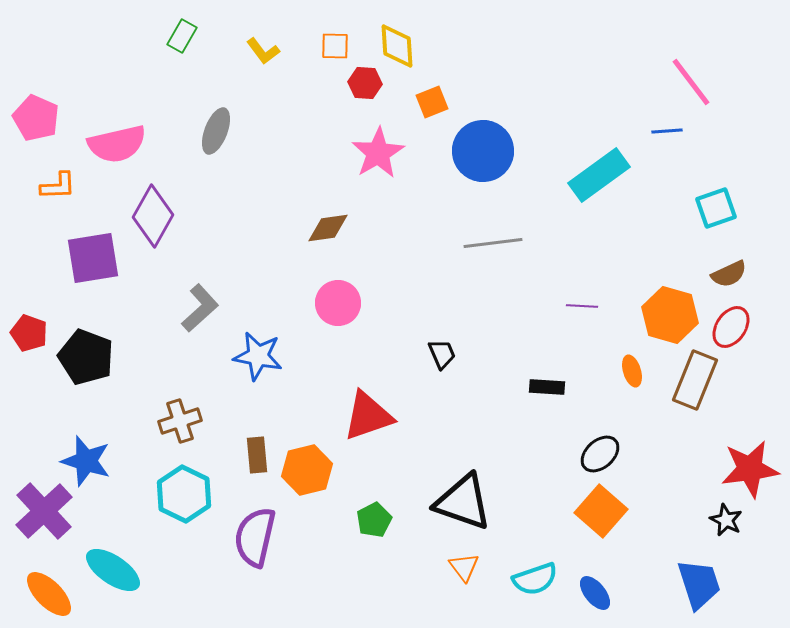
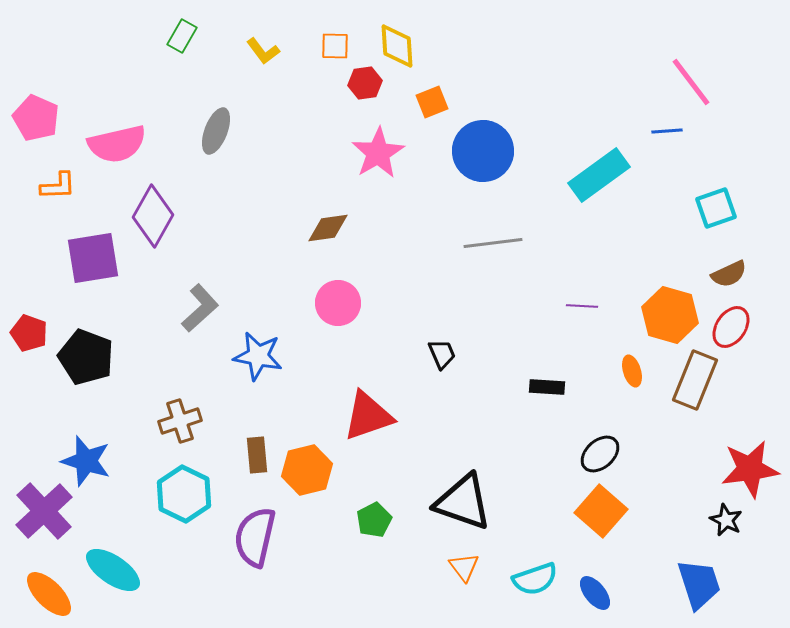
red hexagon at (365, 83): rotated 12 degrees counterclockwise
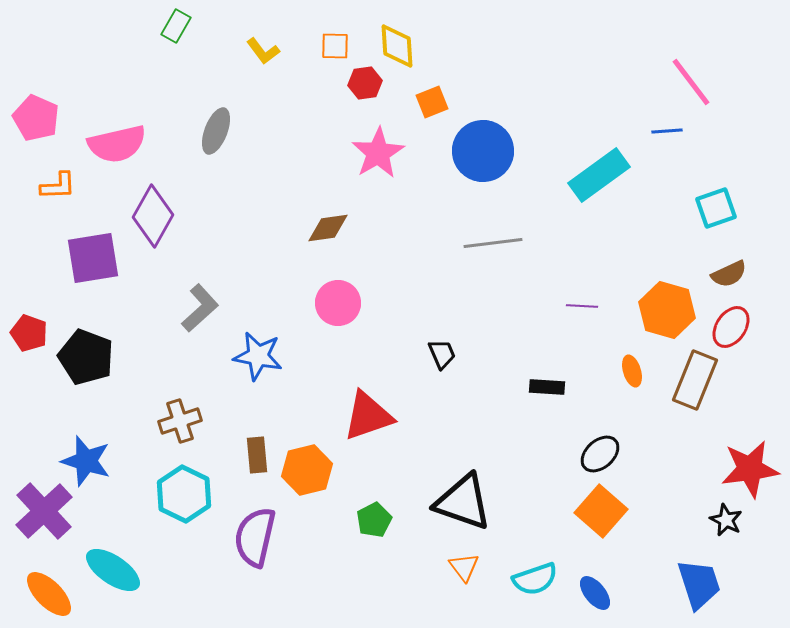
green rectangle at (182, 36): moved 6 px left, 10 px up
orange hexagon at (670, 315): moved 3 px left, 5 px up
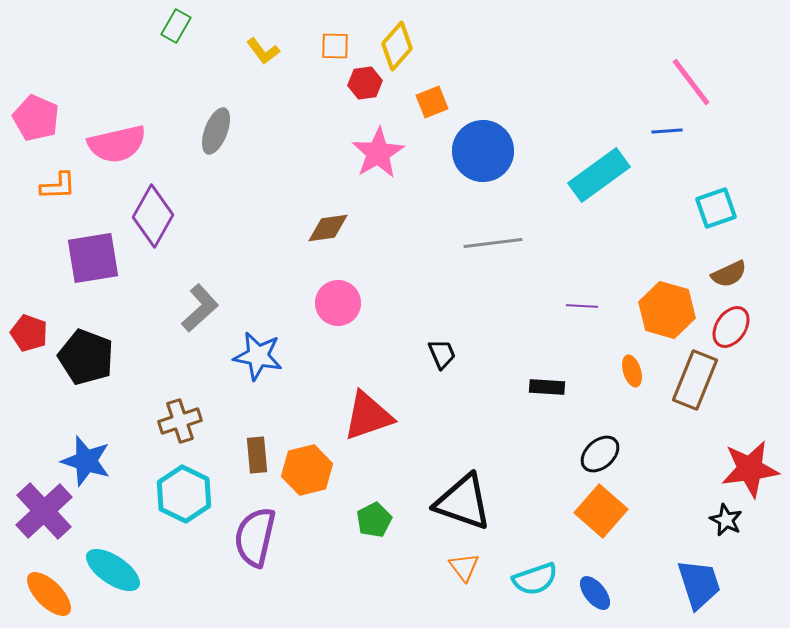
yellow diamond at (397, 46): rotated 45 degrees clockwise
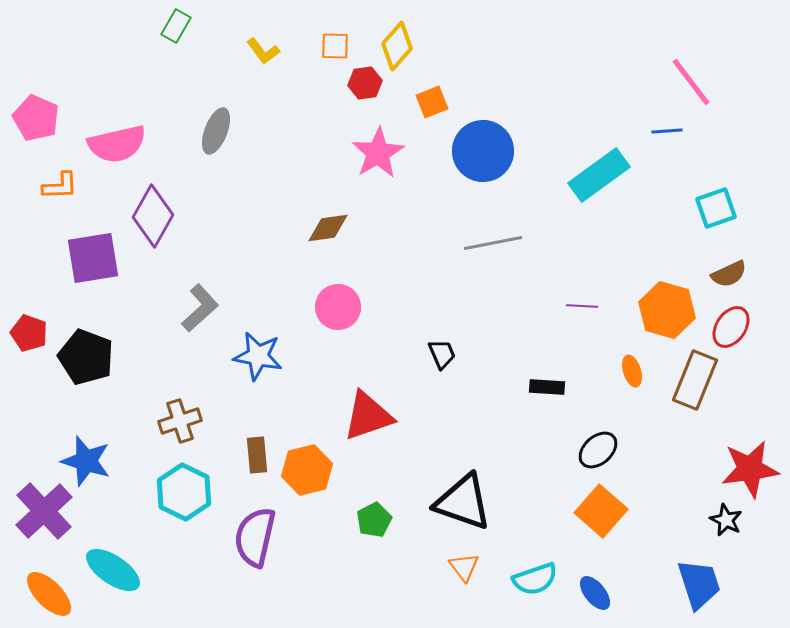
orange L-shape at (58, 186): moved 2 px right
gray line at (493, 243): rotated 4 degrees counterclockwise
pink circle at (338, 303): moved 4 px down
black ellipse at (600, 454): moved 2 px left, 4 px up
cyan hexagon at (184, 494): moved 2 px up
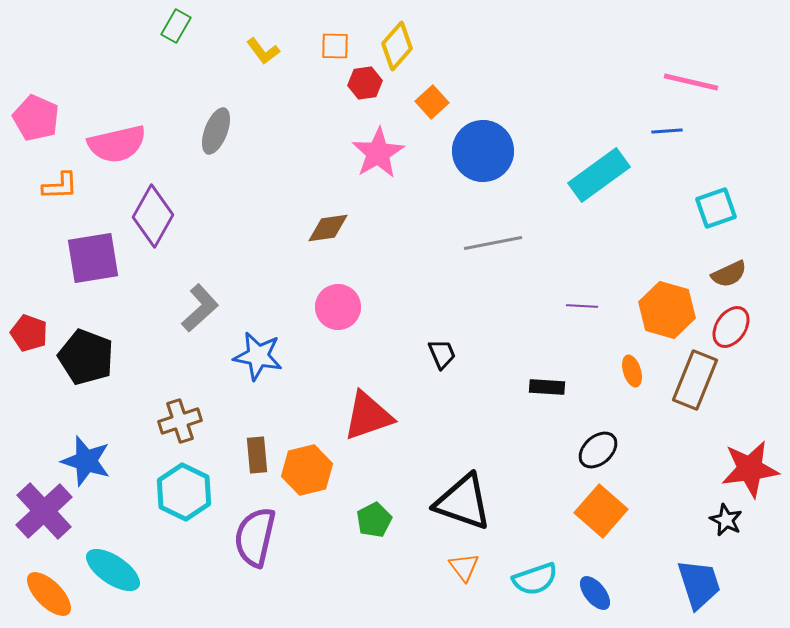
pink line at (691, 82): rotated 40 degrees counterclockwise
orange square at (432, 102): rotated 20 degrees counterclockwise
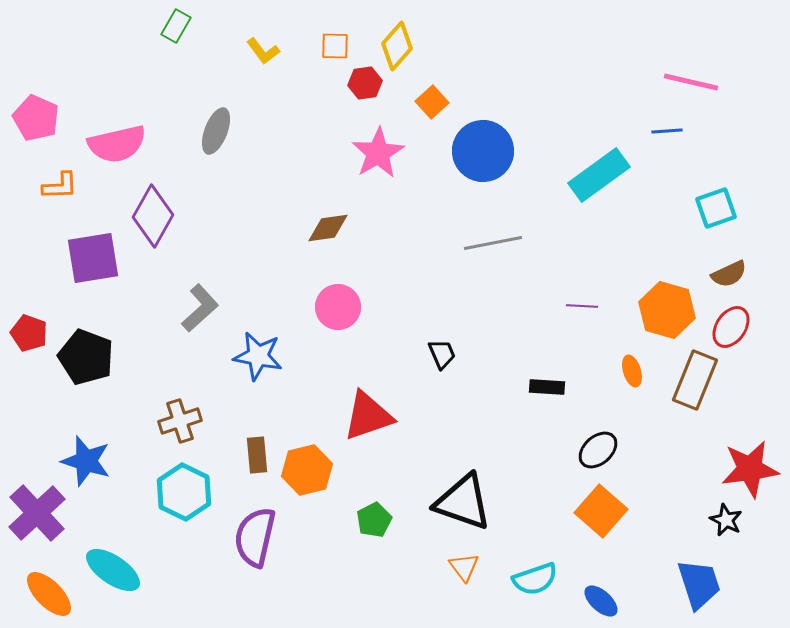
purple cross at (44, 511): moved 7 px left, 2 px down
blue ellipse at (595, 593): moved 6 px right, 8 px down; rotated 9 degrees counterclockwise
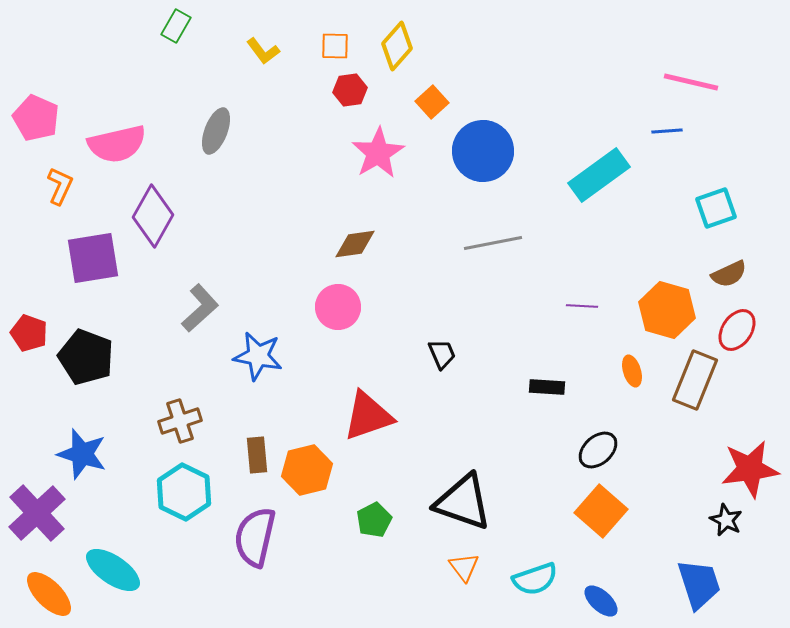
red hexagon at (365, 83): moved 15 px left, 7 px down
orange L-shape at (60, 186): rotated 63 degrees counterclockwise
brown diamond at (328, 228): moved 27 px right, 16 px down
red ellipse at (731, 327): moved 6 px right, 3 px down
blue star at (86, 461): moved 4 px left, 7 px up
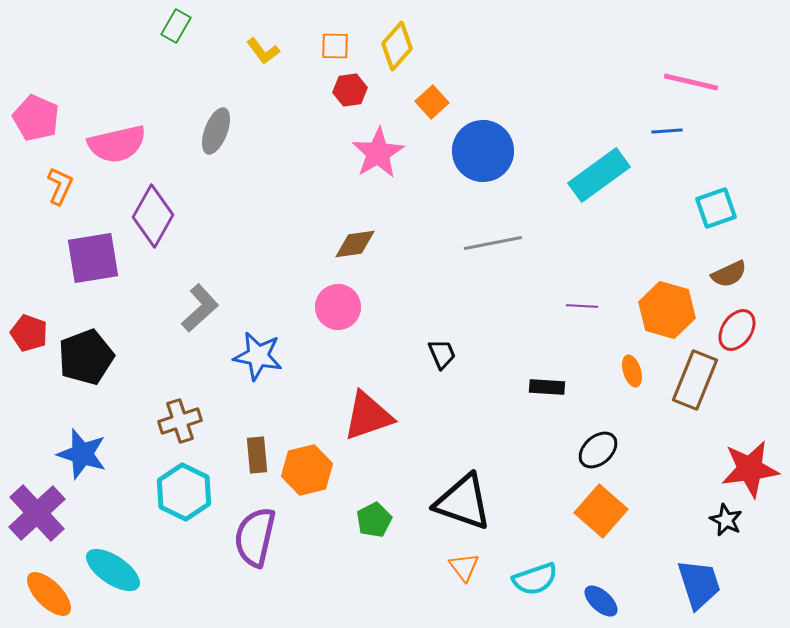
black pentagon at (86, 357): rotated 30 degrees clockwise
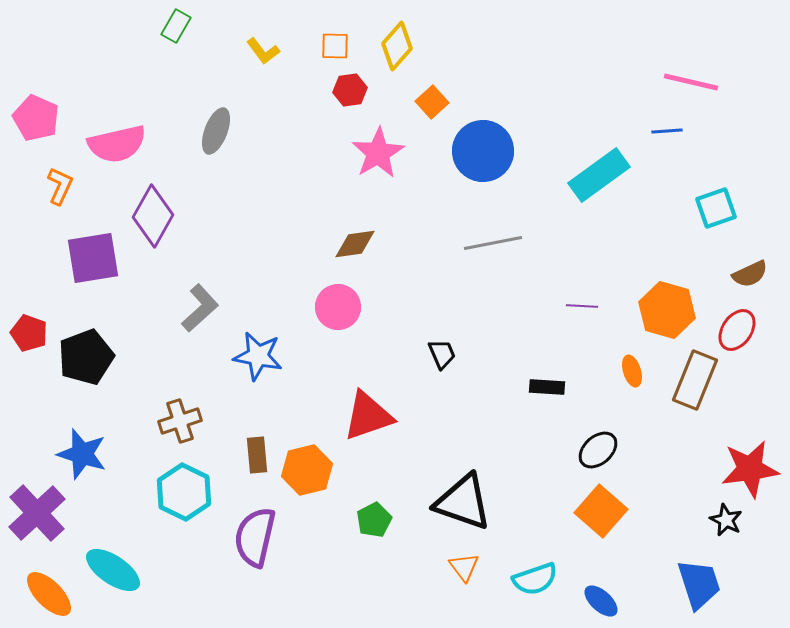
brown semicircle at (729, 274): moved 21 px right
